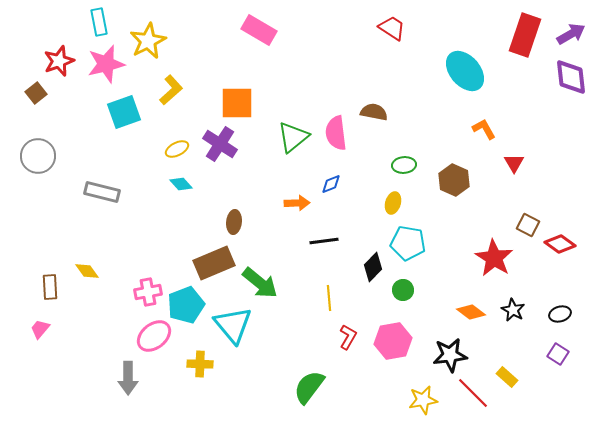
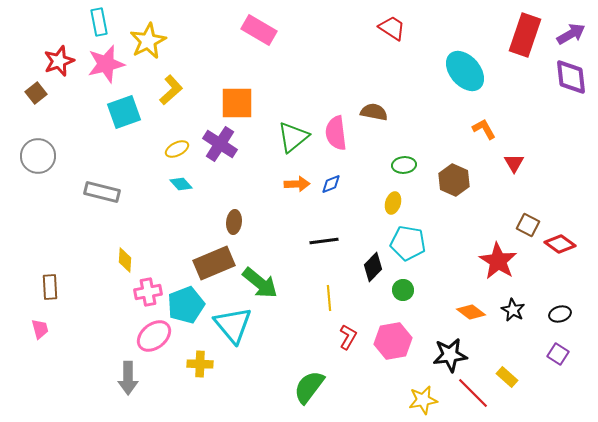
orange arrow at (297, 203): moved 19 px up
red star at (494, 258): moved 4 px right, 3 px down
yellow diamond at (87, 271): moved 38 px right, 11 px up; rotated 40 degrees clockwise
pink trapezoid at (40, 329): rotated 125 degrees clockwise
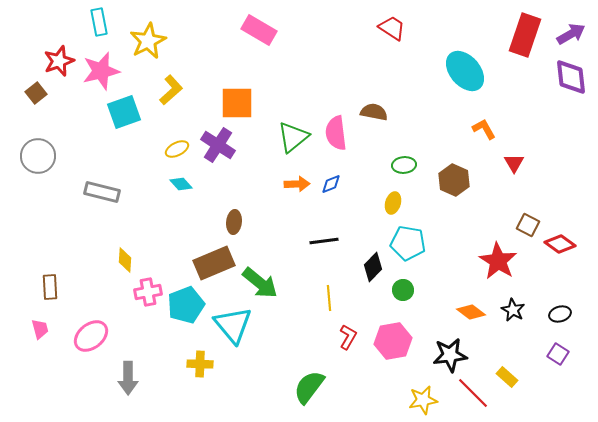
pink star at (106, 64): moved 5 px left, 7 px down
purple cross at (220, 144): moved 2 px left, 1 px down
pink ellipse at (154, 336): moved 63 px left
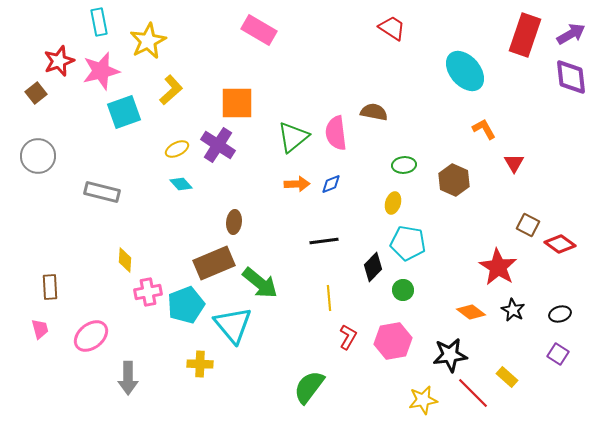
red star at (498, 261): moved 6 px down
